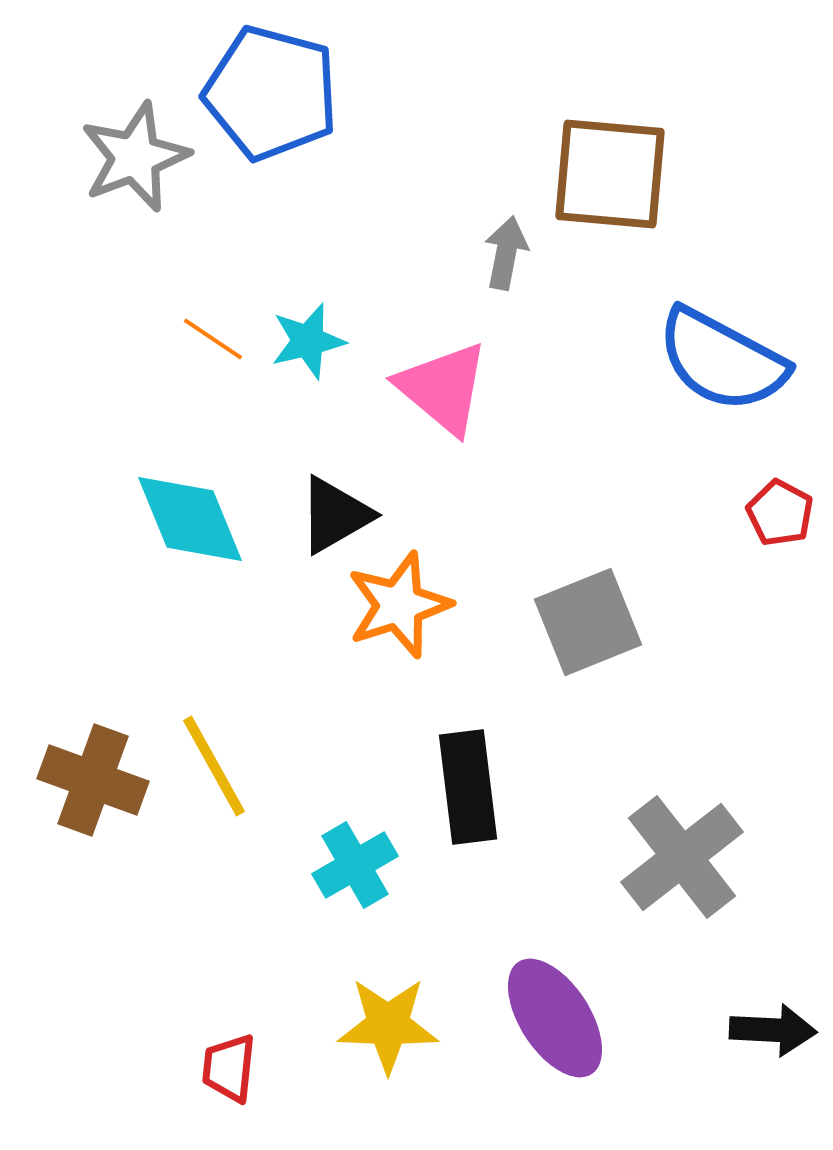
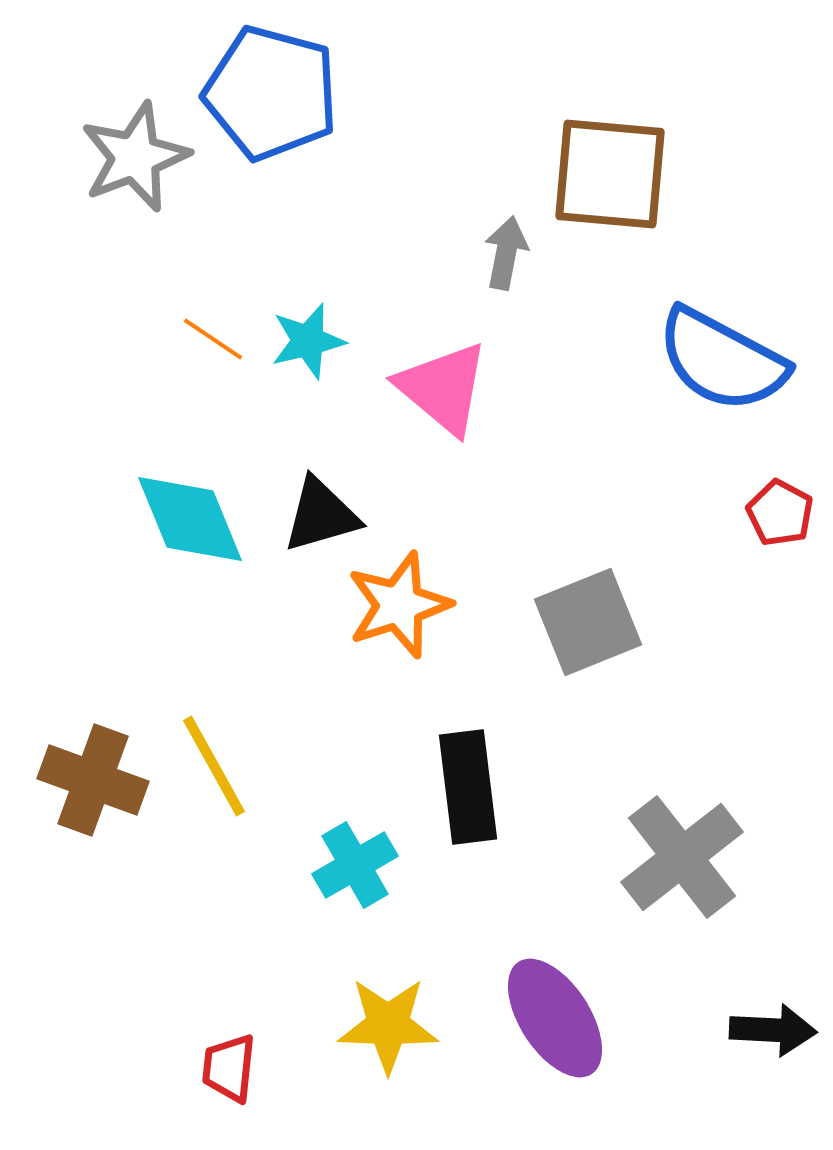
black triangle: moved 14 px left; rotated 14 degrees clockwise
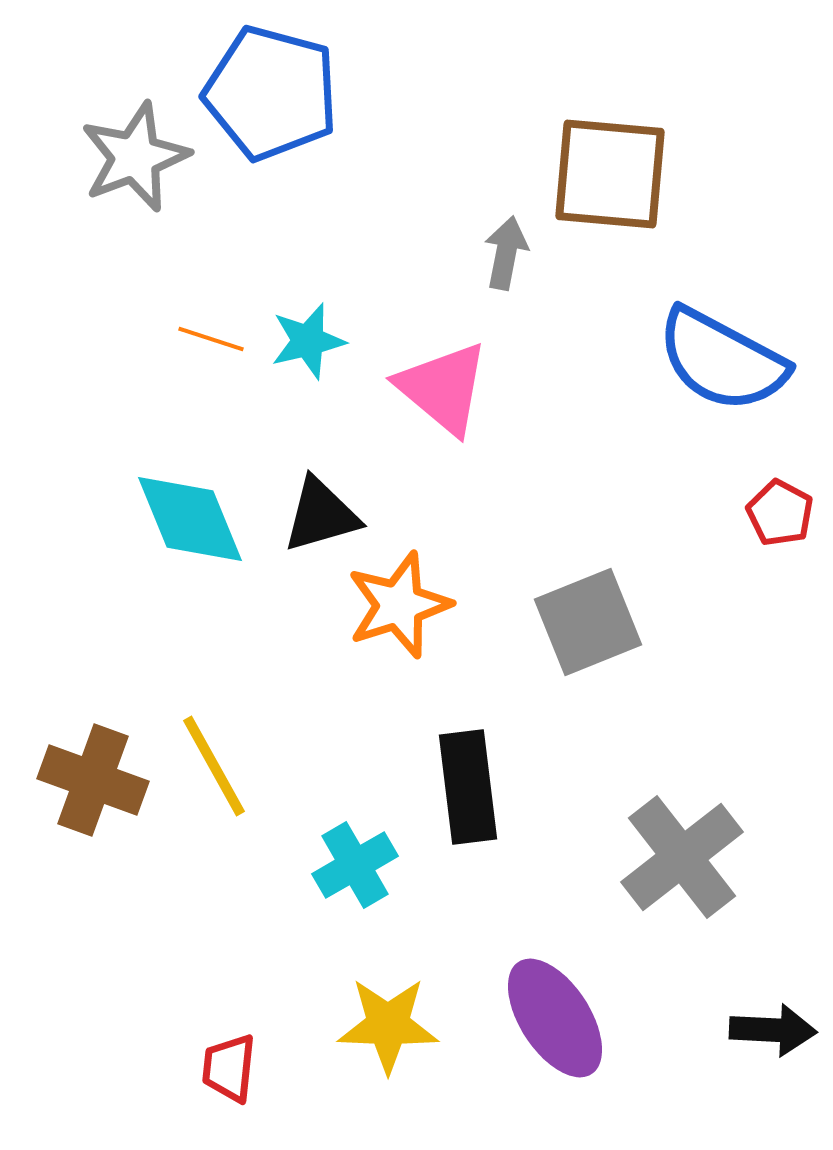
orange line: moved 2 px left; rotated 16 degrees counterclockwise
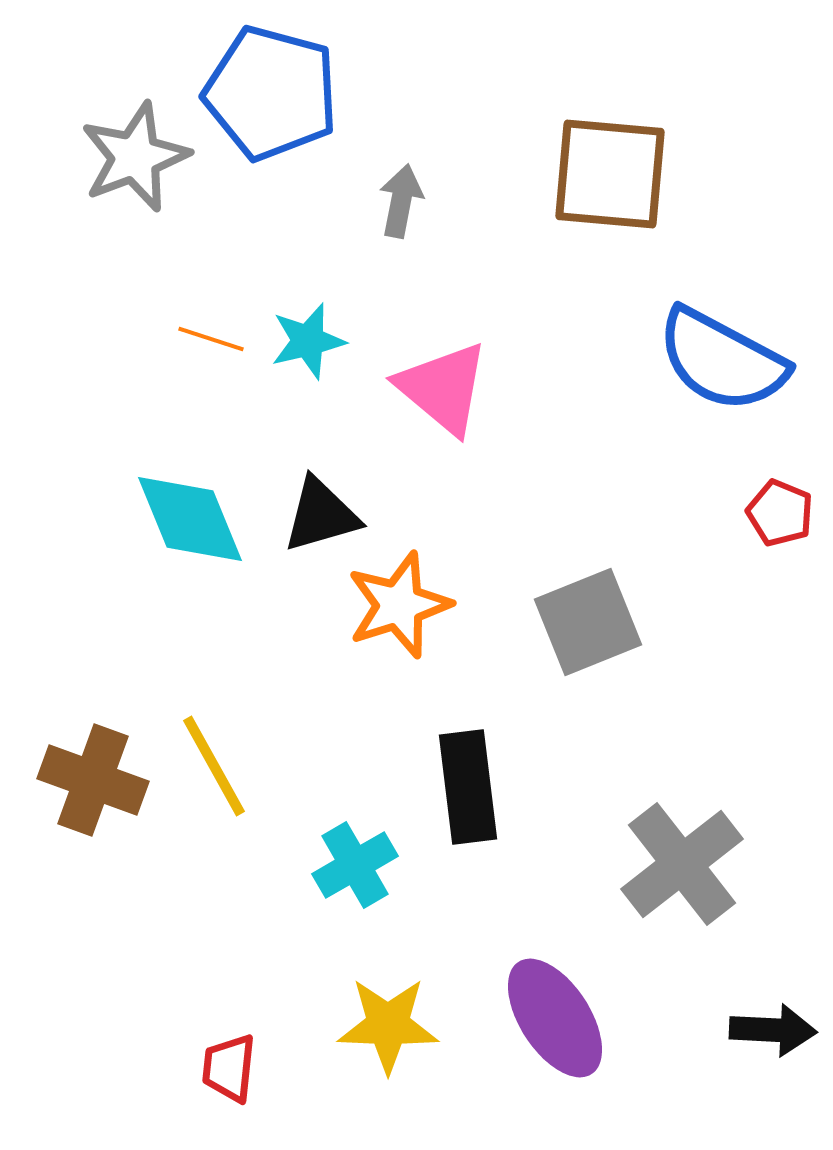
gray arrow: moved 105 px left, 52 px up
red pentagon: rotated 6 degrees counterclockwise
gray cross: moved 7 px down
